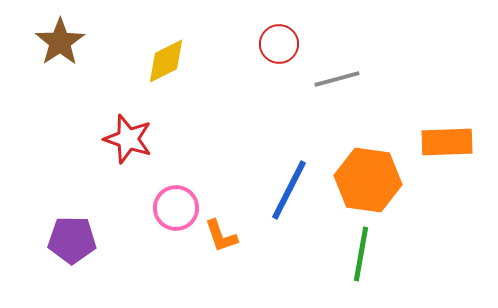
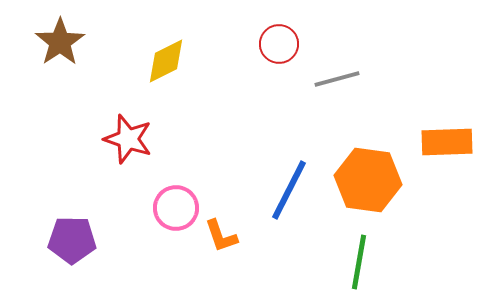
green line: moved 2 px left, 8 px down
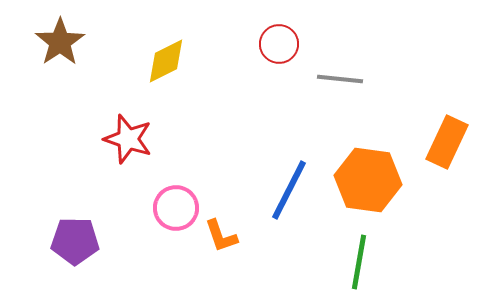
gray line: moved 3 px right; rotated 21 degrees clockwise
orange rectangle: rotated 63 degrees counterclockwise
purple pentagon: moved 3 px right, 1 px down
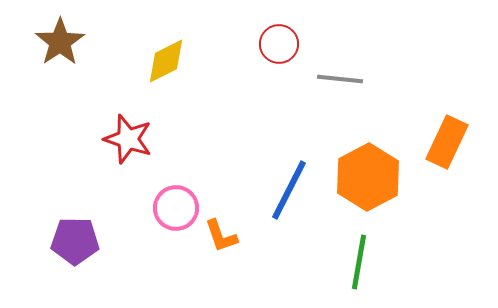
orange hexagon: moved 3 px up; rotated 24 degrees clockwise
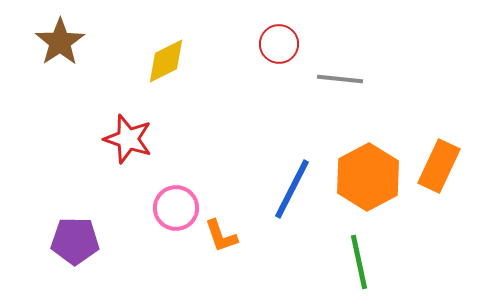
orange rectangle: moved 8 px left, 24 px down
blue line: moved 3 px right, 1 px up
green line: rotated 22 degrees counterclockwise
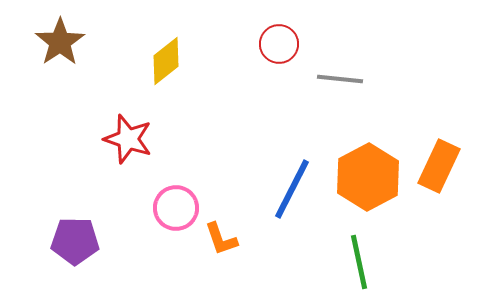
yellow diamond: rotated 12 degrees counterclockwise
orange L-shape: moved 3 px down
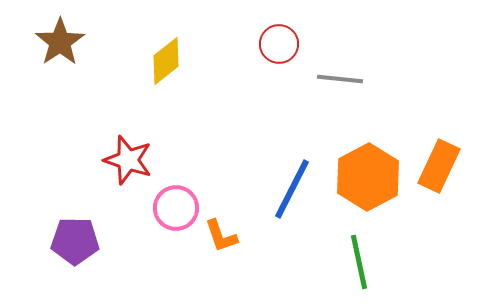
red star: moved 21 px down
orange L-shape: moved 3 px up
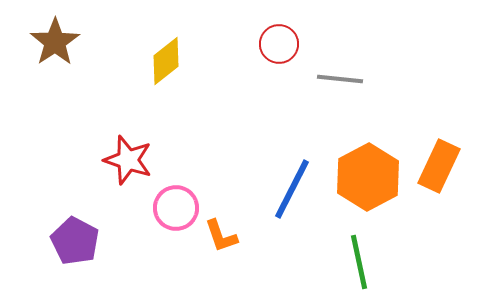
brown star: moved 5 px left
purple pentagon: rotated 27 degrees clockwise
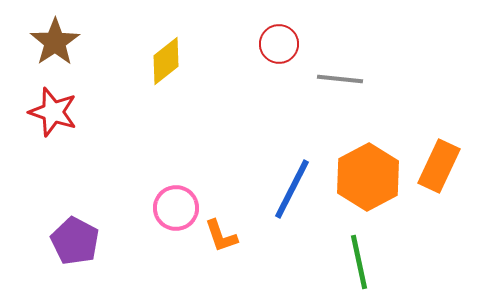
red star: moved 75 px left, 48 px up
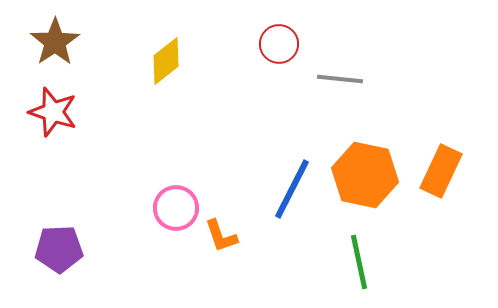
orange rectangle: moved 2 px right, 5 px down
orange hexagon: moved 3 px left, 2 px up; rotated 20 degrees counterclockwise
purple pentagon: moved 16 px left, 8 px down; rotated 30 degrees counterclockwise
